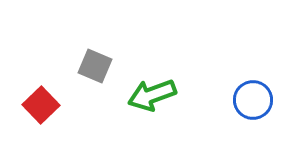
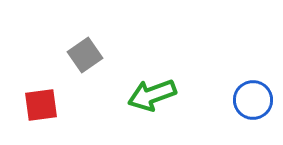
gray square: moved 10 px left, 11 px up; rotated 32 degrees clockwise
red square: rotated 36 degrees clockwise
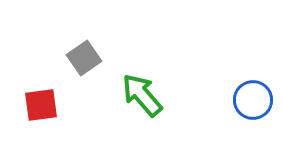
gray square: moved 1 px left, 3 px down
green arrow: moved 10 px left; rotated 69 degrees clockwise
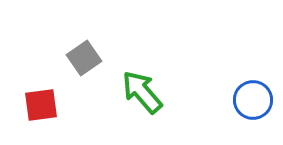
green arrow: moved 3 px up
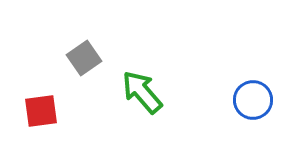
red square: moved 6 px down
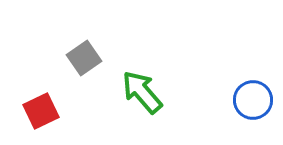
red square: rotated 18 degrees counterclockwise
